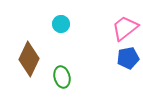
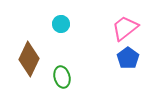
blue pentagon: rotated 25 degrees counterclockwise
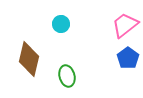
pink trapezoid: moved 3 px up
brown diamond: rotated 12 degrees counterclockwise
green ellipse: moved 5 px right, 1 px up
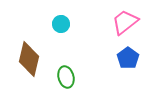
pink trapezoid: moved 3 px up
green ellipse: moved 1 px left, 1 px down
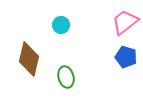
cyan circle: moved 1 px down
blue pentagon: moved 2 px left, 1 px up; rotated 20 degrees counterclockwise
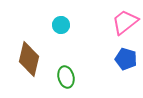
blue pentagon: moved 2 px down
